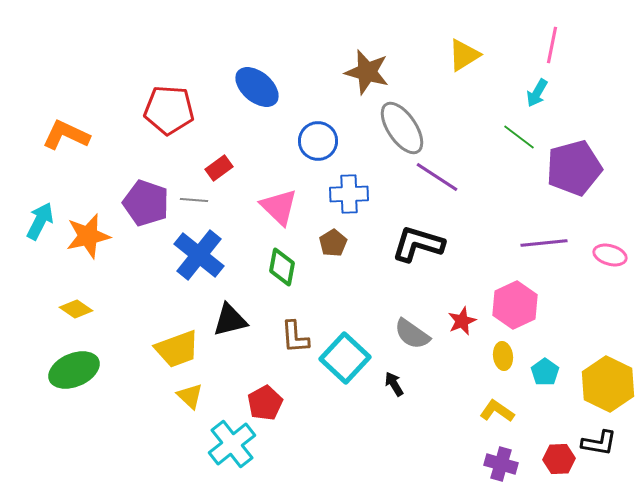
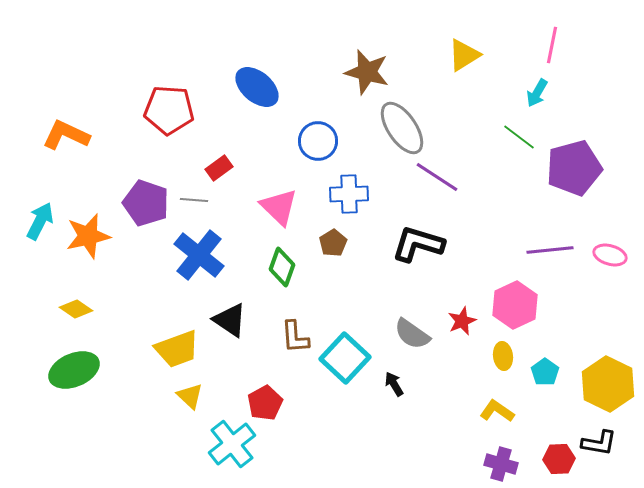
purple line at (544, 243): moved 6 px right, 7 px down
green diamond at (282, 267): rotated 9 degrees clockwise
black triangle at (230, 320): rotated 48 degrees clockwise
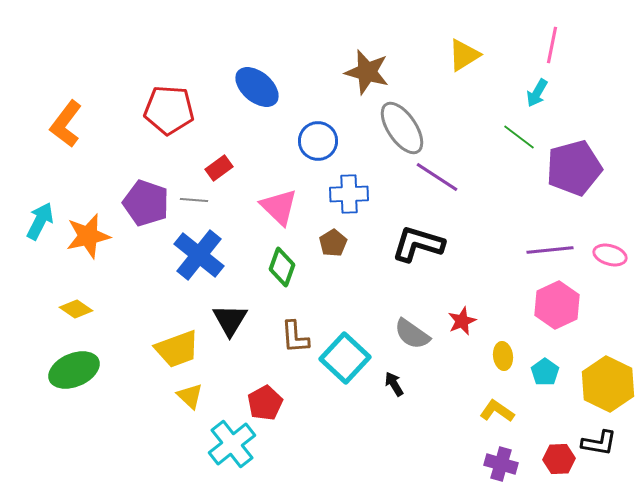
orange L-shape at (66, 135): moved 11 px up; rotated 78 degrees counterclockwise
pink hexagon at (515, 305): moved 42 px right
black triangle at (230, 320): rotated 27 degrees clockwise
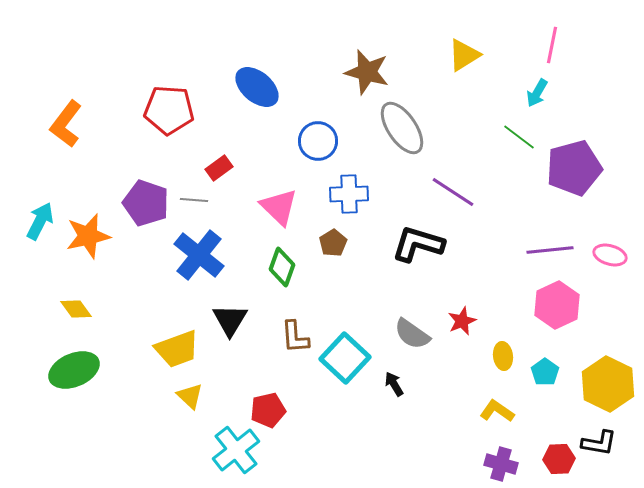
purple line at (437, 177): moved 16 px right, 15 px down
yellow diamond at (76, 309): rotated 20 degrees clockwise
red pentagon at (265, 403): moved 3 px right, 7 px down; rotated 16 degrees clockwise
cyan cross at (232, 444): moved 4 px right, 6 px down
